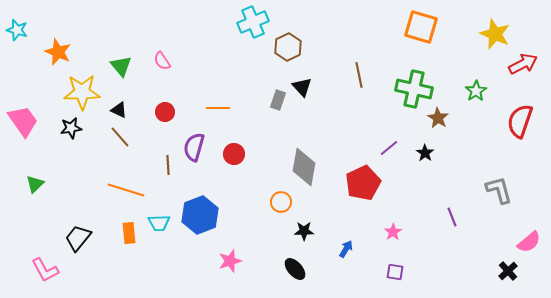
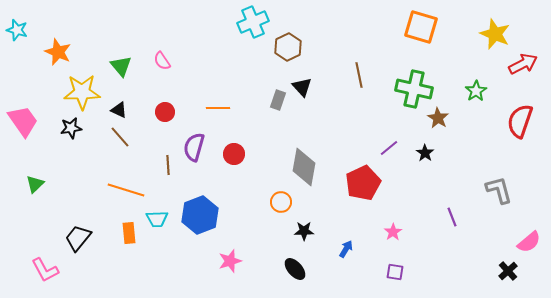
cyan trapezoid at (159, 223): moved 2 px left, 4 px up
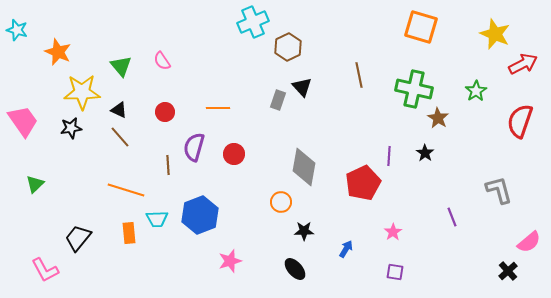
purple line at (389, 148): moved 8 px down; rotated 48 degrees counterclockwise
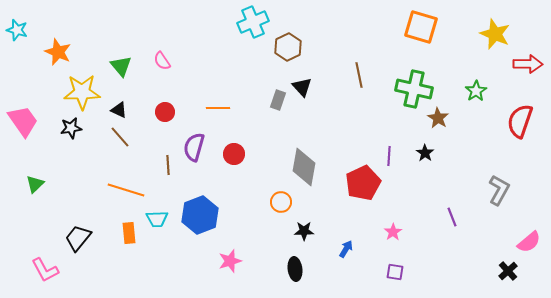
red arrow at (523, 64): moved 5 px right; rotated 28 degrees clockwise
gray L-shape at (499, 190): rotated 44 degrees clockwise
black ellipse at (295, 269): rotated 35 degrees clockwise
